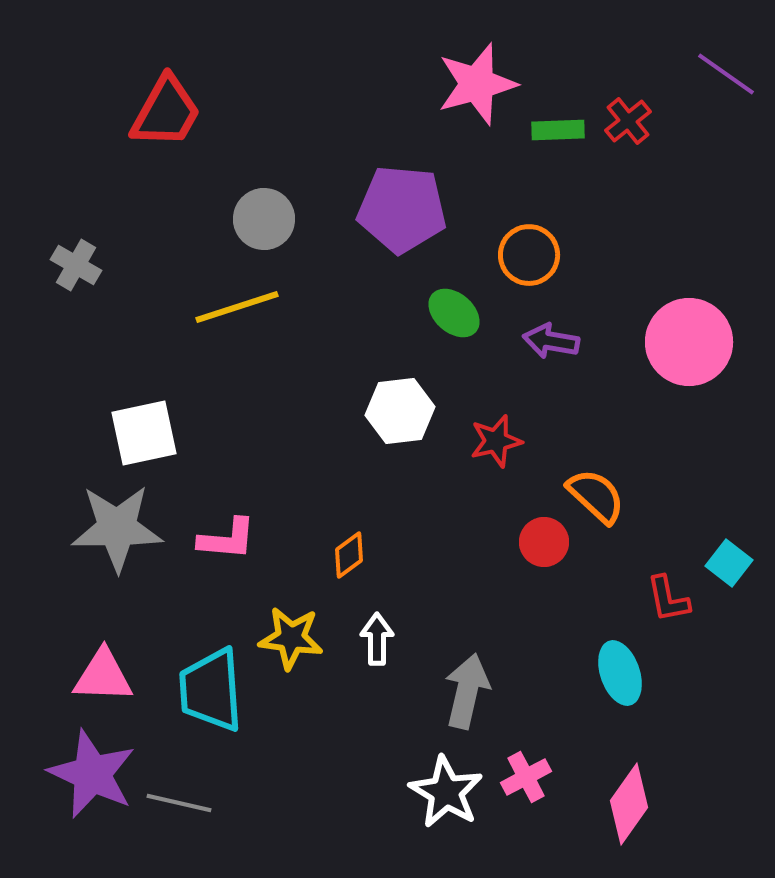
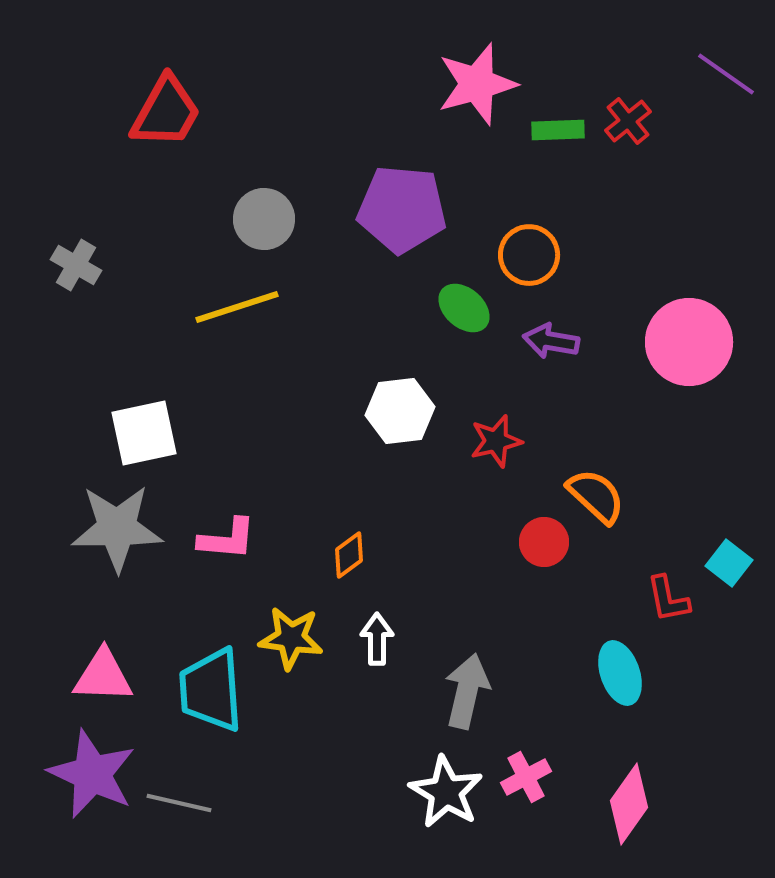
green ellipse: moved 10 px right, 5 px up
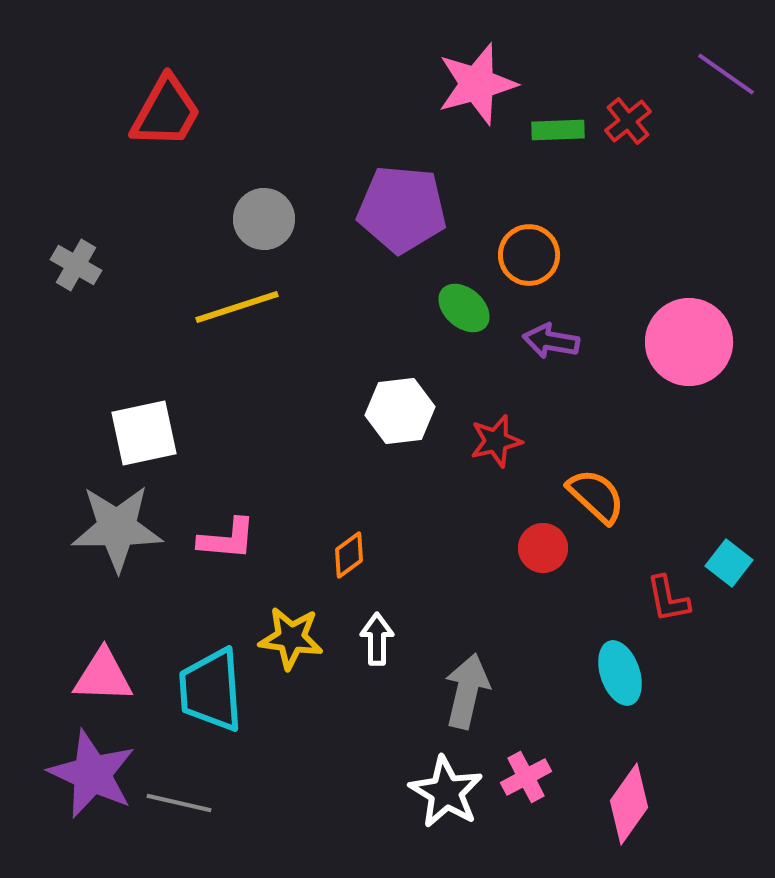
red circle: moved 1 px left, 6 px down
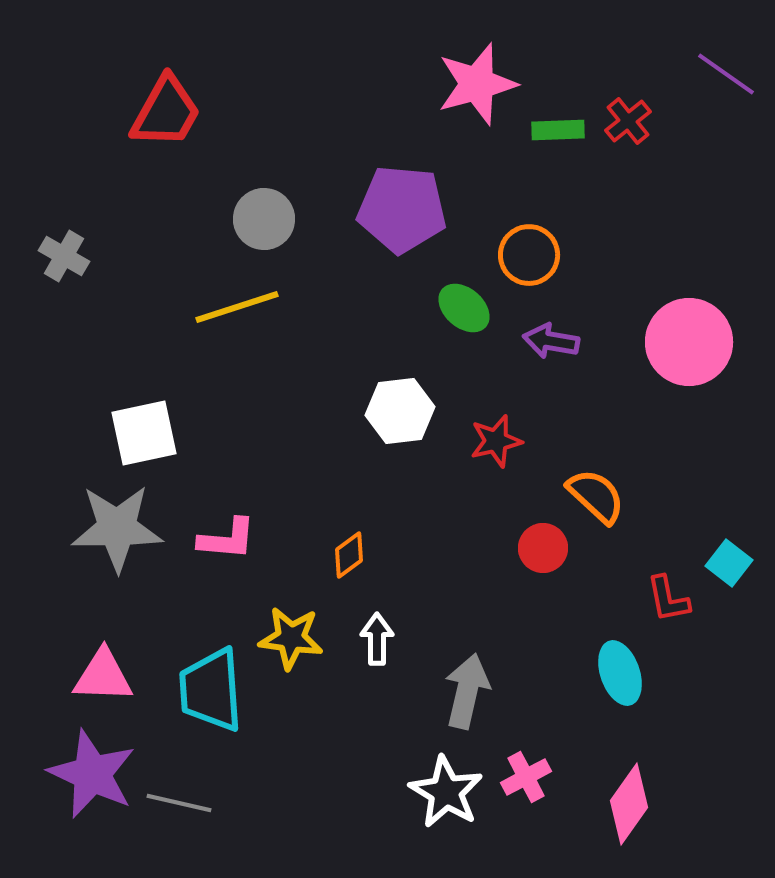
gray cross: moved 12 px left, 9 px up
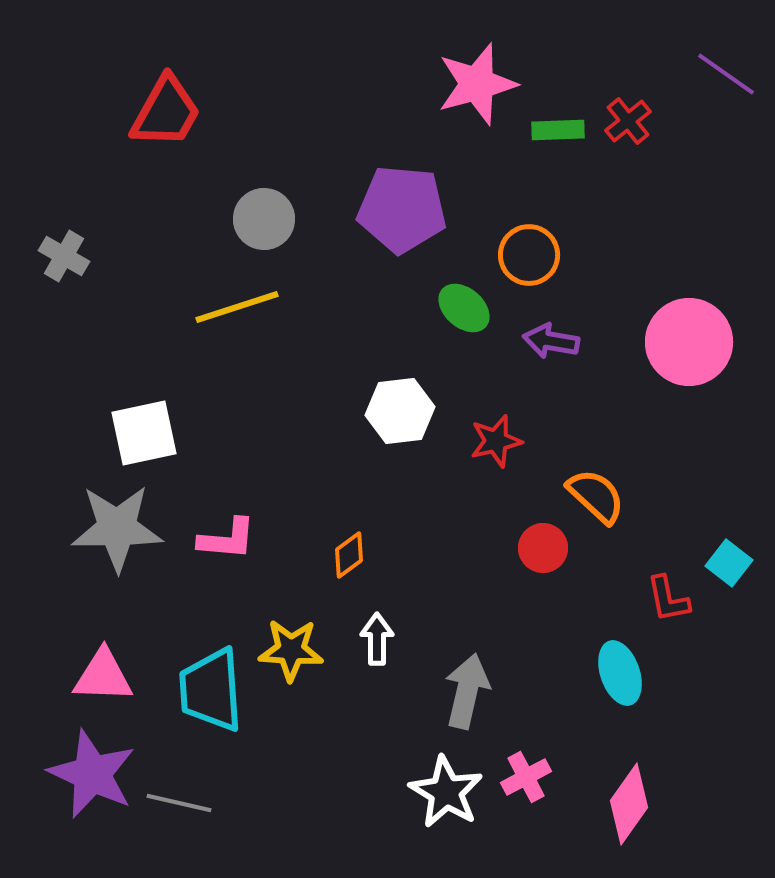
yellow star: moved 12 px down; rotated 4 degrees counterclockwise
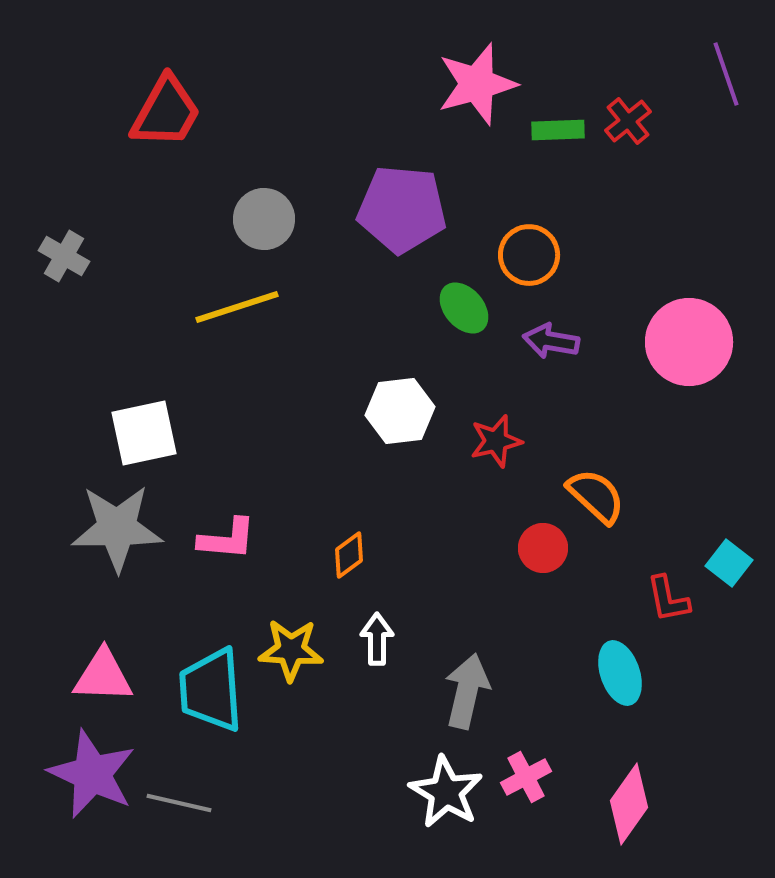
purple line: rotated 36 degrees clockwise
green ellipse: rotated 8 degrees clockwise
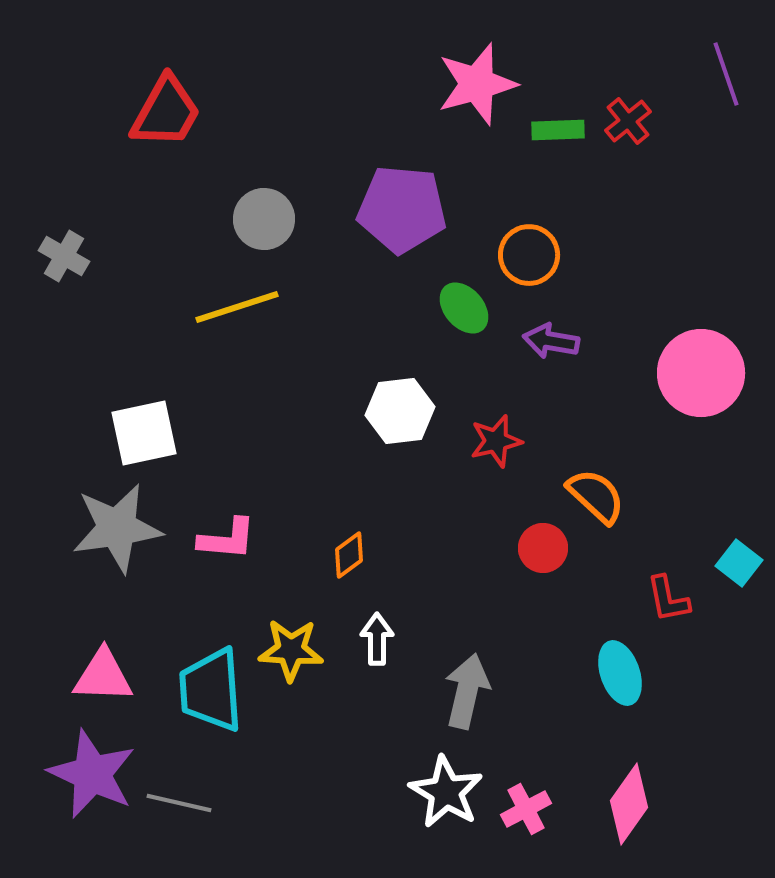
pink circle: moved 12 px right, 31 px down
gray star: rotated 8 degrees counterclockwise
cyan square: moved 10 px right
pink cross: moved 32 px down
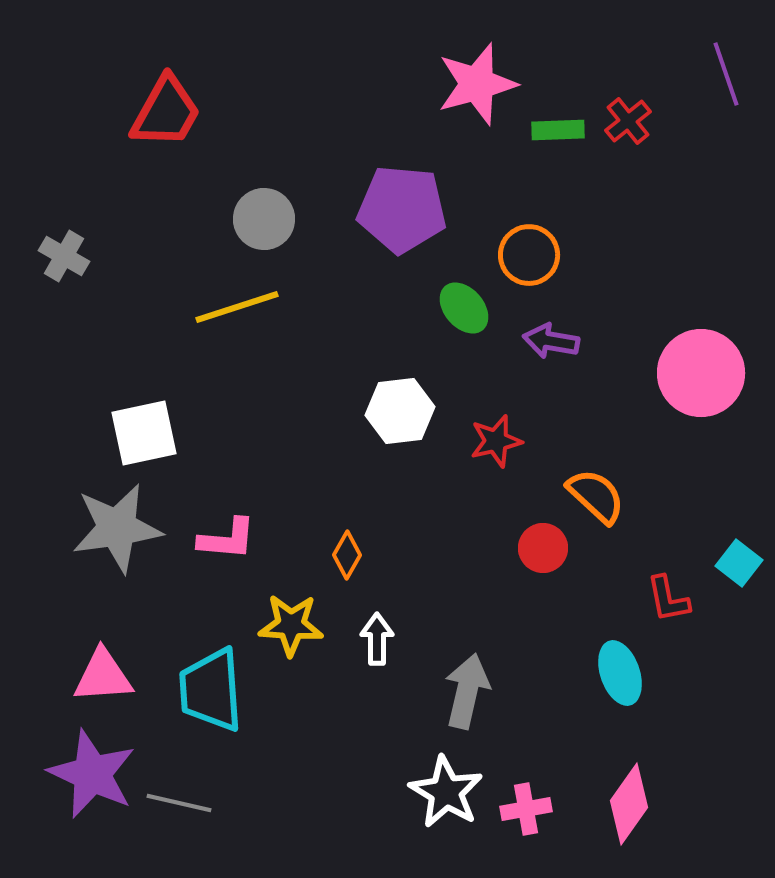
orange diamond: moved 2 px left; rotated 24 degrees counterclockwise
yellow star: moved 25 px up
pink triangle: rotated 6 degrees counterclockwise
pink cross: rotated 18 degrees clockwise
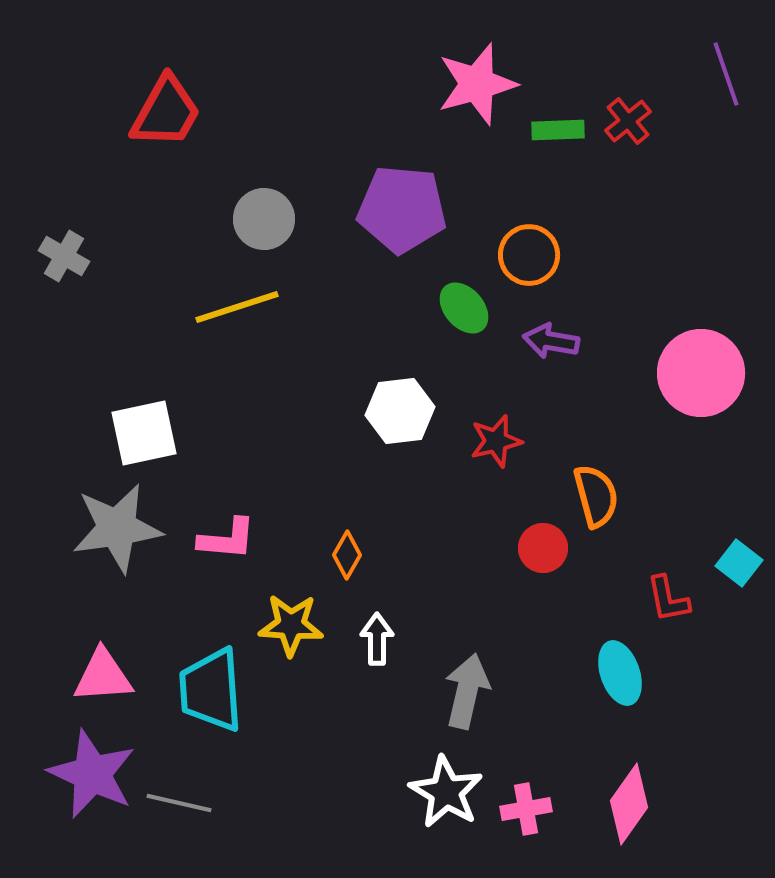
orange semicircle: rotated 32 degrees clockwise
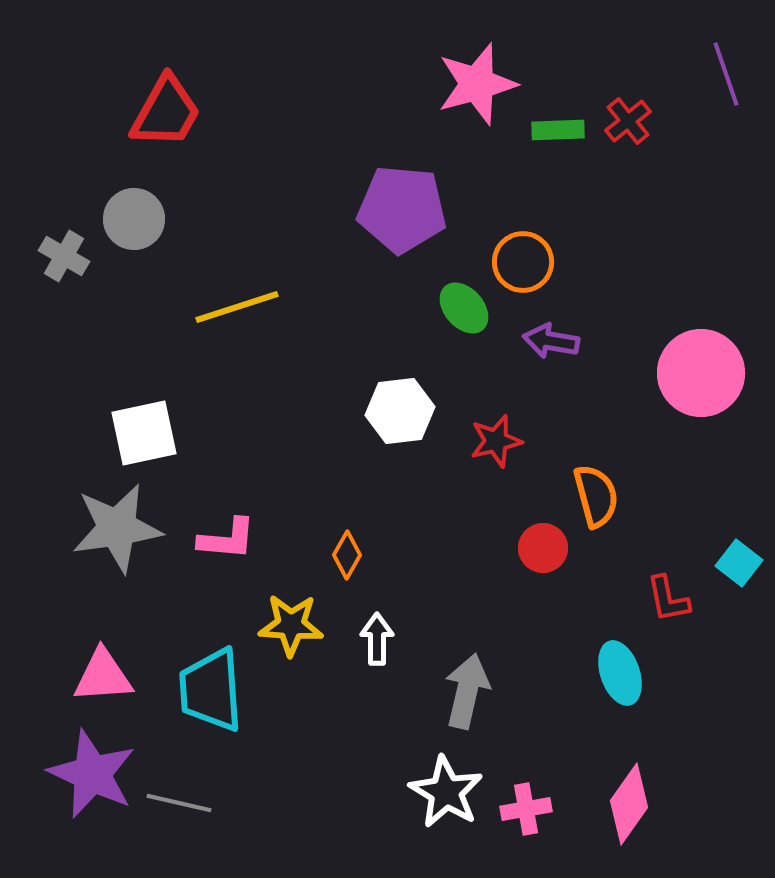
gray circle: moved 130 px left
orange circle: moved 6 px left, 7 px down
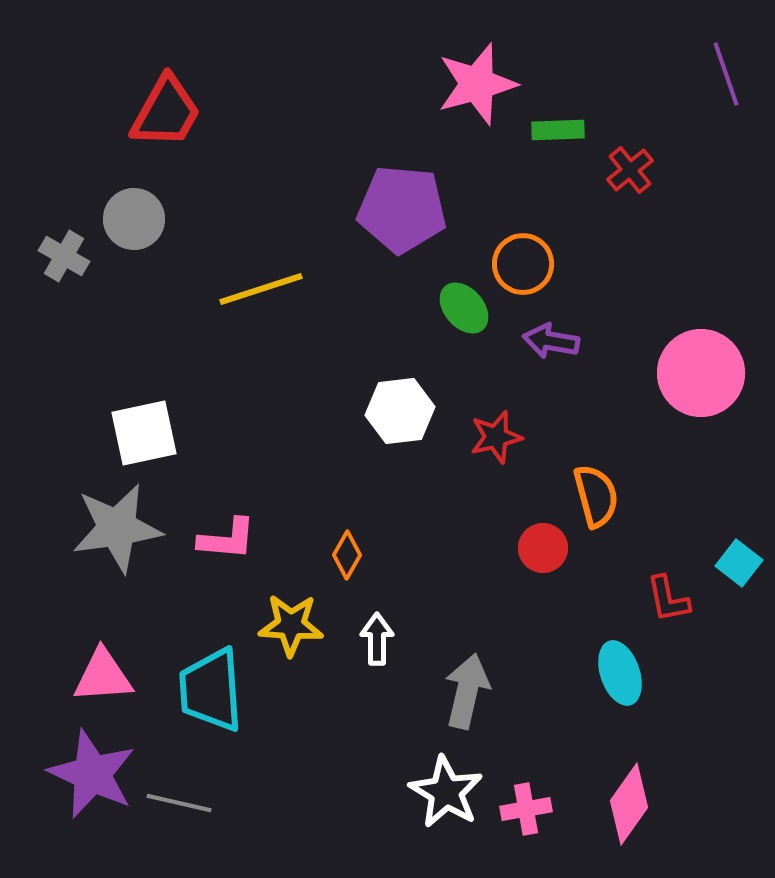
red cross: moved 2 px right, 49 px down
orange circle: moved 2 px down
yellow line: moved 24 px right, 18 px up
red star: moved 4 px up
